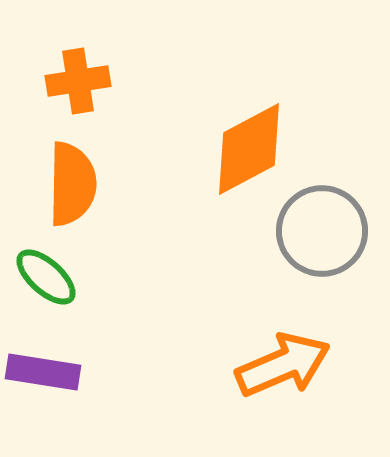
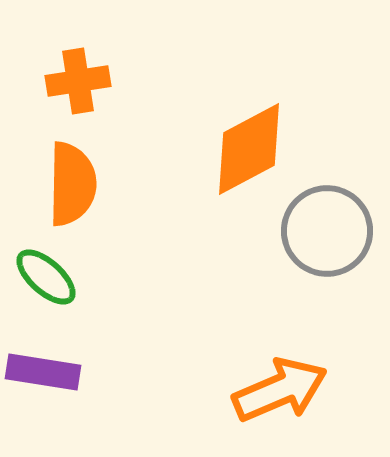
gray circle: moved 5 px right
orange arrow: moved 3 px left, 25 px down
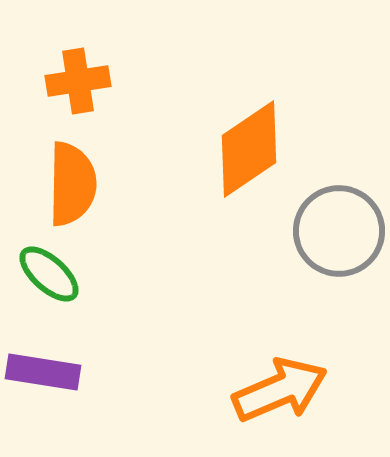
orange diamond: rotated 6 degrees counterclockwise
gray circle: moved 12 px right
green ellipse: moved 3 px right, 3 px up
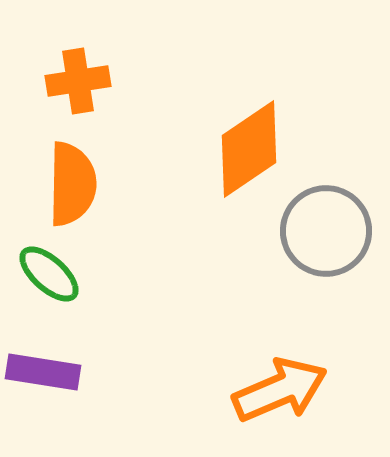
gray circle: moved 13 px left
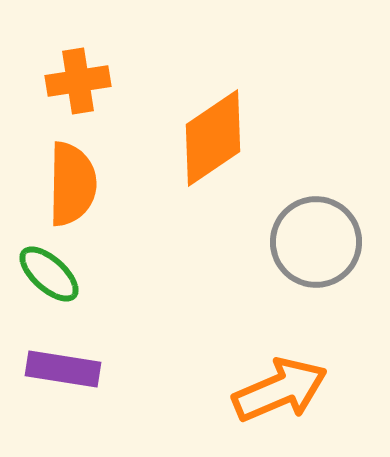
orange diamond: moved 36 px left, 11 px up
gray circle: moved 10 px left, 11 px down
purple rectangle: moved 20 px right, 3 px up
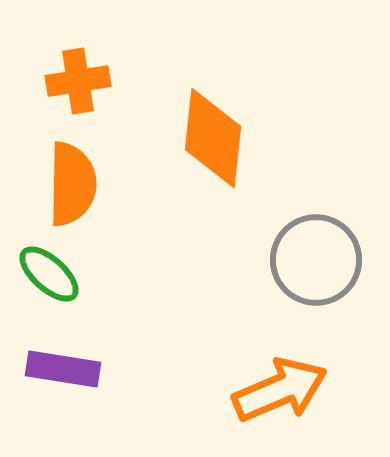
orange diamond: rotated 50 degrees counterclockwise
gray circle: moved 18 px down
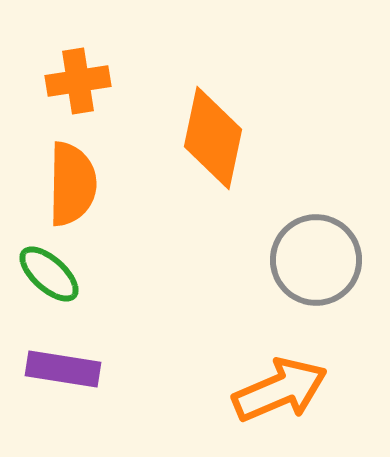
orange diamond: rotated 6 degrees clockwise
